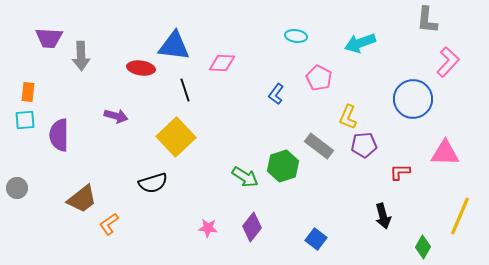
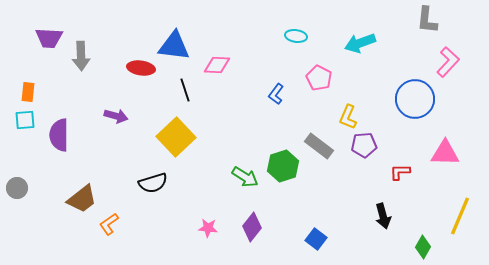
pink diamond: moved 5 px left, 2 px down
blue circle: moved 2 px right
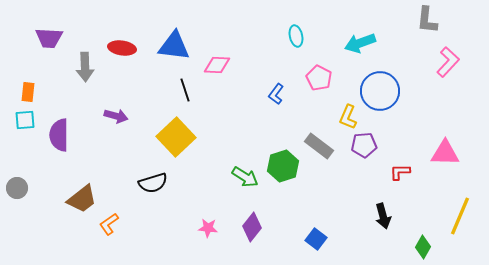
cyan ellipse: rotated 70 degrees clockwise
gray arrow: moved 4 px right, 11 px down
red ellipse: moved 19 px left, 20 px up
blue circle: moved 35 px left, 8 px up
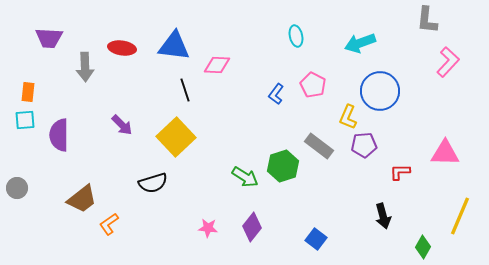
pink pentagon: moved 6 px left, 7 px down
purple arrow: moved 6 px right, 9 px down; rotated 30 degrees clockwise
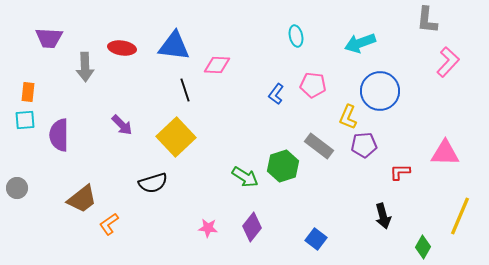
pink pentagon: rotated 20 degrees counterclockwise
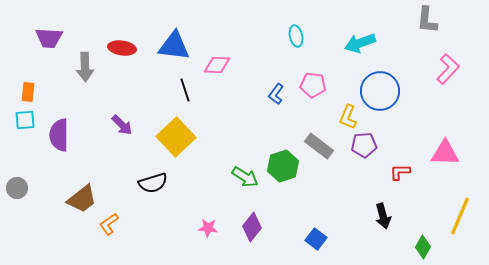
pink L-shape: moved 7 px down
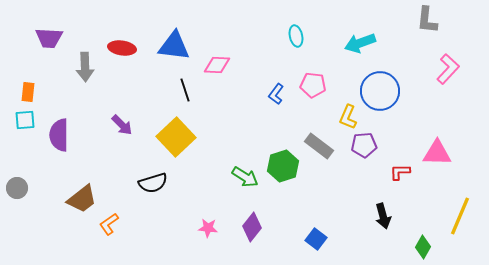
pink triangle: moved 8 px left
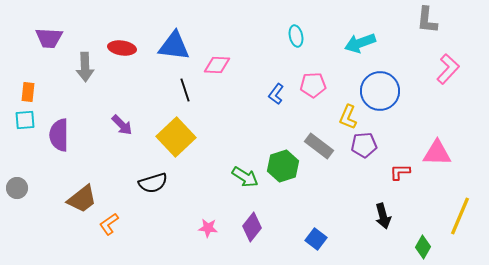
pink pentagon: rotated 10 degrees counterclockwise
